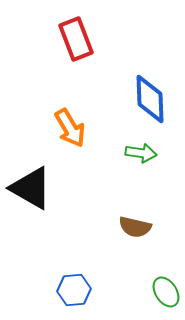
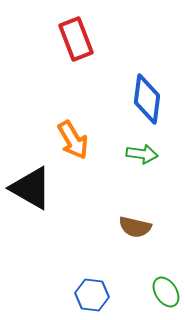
blue diamond: moved 3 px left; rotated 9 degrees clockwise
orange arrow: moved 3 px right, 12 px down
green arrow: moved 1 px right, 1 px down
blue hexagon: moved 18 px right, 5 px down; rotated 12 degrees clockwise
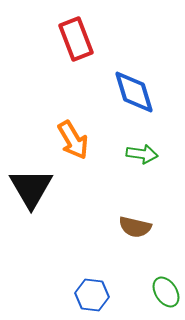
blue diamond: moved 13 px left, 7 px up; rotated 24 degrees counterclockwise
black triangle: rotated 30 degrees clockwise
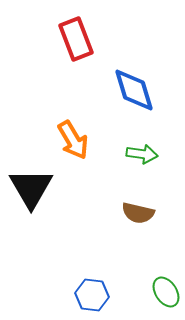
blue diamond: moved 2 px up
brown semicircle: moved 3 px right, 14 px up
